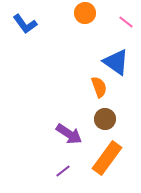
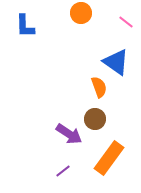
orange circle: moved 4 px left
blue L-shape: moved 2 px down; rotated 35 degrees clockwise
brown circle: moved 10 px left
orange rectangle: moved 2 px right
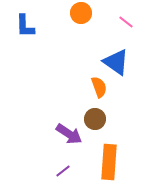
orange rectangle: moved 4 px down; rotated 32 degrees counterclockwise
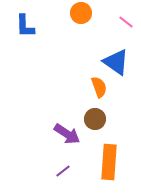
purple arrow: moved 2 px left
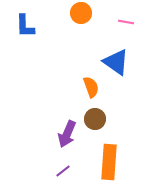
pink line: rotated 28 degrees counterclockwise
orange semicircle: moved 8 px left
purple arrow: rotated 80 degrees clockwise
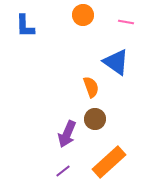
orange circle: moved 2 px right, 2 px down
orange rectangle: rotated 44 degrees clockwise
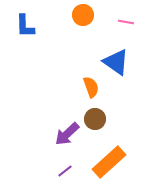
purple arrow: rotated 24 degrees clockwise
purple line: moved 2 px right
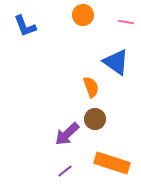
blue L-shape: rotated 20 degrees counterclockwise
orange rectangle: moved 3 px right, 1 px down; rotated 60 degrees clockwise
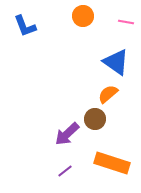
orange circle: moved 1 px down
orange semicircle: moved 17 px right, 7 px down; rotated 110 degrees counterclockwise
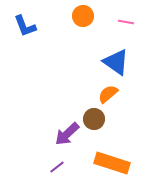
brown circle: moved 1 px left
purple line: moved 8 px left, 4 px up
